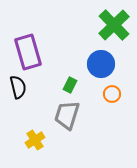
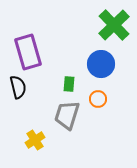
green rectangle: moved 1 px left, 1 px up; rotated 21 degrees counterclockwise
orange circle: moved 14 px left, 5 px down
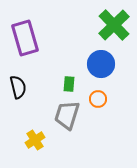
purple rectangle: moved 3 px left, 14 px up
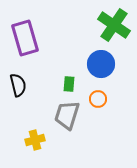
green cross: rotated 12 degrees counterclockwise
black semicircle: moved 2 px up
yellow cross: rotated 18 degrees clockwise
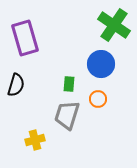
black semicircle: moved 2 px left; rotated 30 degrees clockwise
